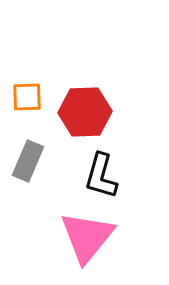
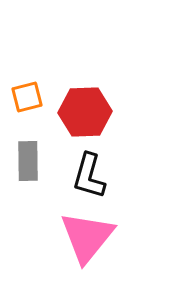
orange square: rotated 12 degrees counterclockwise
gray rectangle: rotated 24 degrees counterclockwise
black L-shape: moved 12 px left
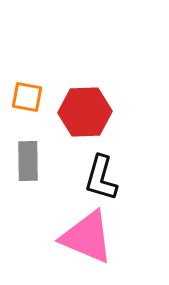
orange square: rotated 24 degrees clockwise
black L-shape: moved 12 px right, 2 px down
pink triangle: rotated 46 degrees counterclockwise
